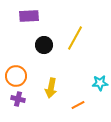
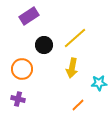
purple rectangle: rotated 30 degrees counterclockwise
yellow line: rotated 20 degrees clockwise
orange circle: moved 6 px right, 7 px up
cyan star: moved 1 px left
yellow arrow: moved 21 px right, 20 px up
orange line: rotated 16 degrees counterclockwise
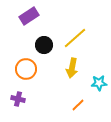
orange circle: moved 4 px right
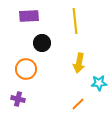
purple rectangle: rotated 30 degrees clockwise
yellow line: moved 17 px up; rotated 55 degrees counterclockwise
black circle: moved 2 px left, 2 px up
yellow arrow: moved 7 px right, 5 px up
orange line: moved 1 px up
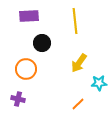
yellow arrow: rotated 24 degrees clockwise
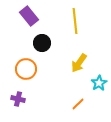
purple rectangle: rotated 54 degrees clockwise
cyan star: rotated 28 degrees counterclockwise
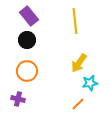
black circle: moved 15 px left, 3 px up
orange circle: moved 1 px right, 2 px down
cyan star: moved 9 px left; rotated 21 degrees clockwise
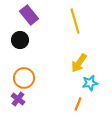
purple rectangle: moved 1 px up
yellow line: rotated 10 degrees counterclockwise
black circle: moved 7 px left
orange circle: moved 3 px left, 7 px down
purple cross: rotated 24 degrees clockwise
orange line: rotated 24 degrees counterclockwise
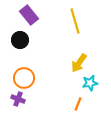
purple cross: rotated 16 degrees counterclockwise
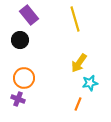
yellow line: moved 2 px up
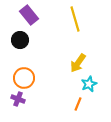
yellow arrow: moved 1 px left
cyan star: moved 1 px left, 1 px down; rotated 14 degrees counterclockwise
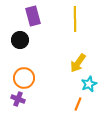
purple rectangle: moved 4 px right, 1 px down; rotated 24 degrees clockwise
yellow line: rotated 15 degrees clockwise
